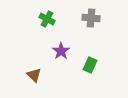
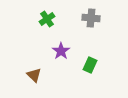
green cross: rotated 28 degrees clockwise
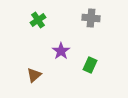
green cross: moved 9 px left, 1 px down
brown triangle: rotated 35 degrees clockwise
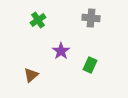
brown triangle: moved 3 px left
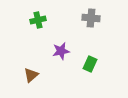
green cross: rotated 21 degrees clockwise
purple star: rotated 24 degrees clockwise
green rectangle: moved 1 px up
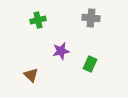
brown triangle: rotated 35 degrees counterclockwise
